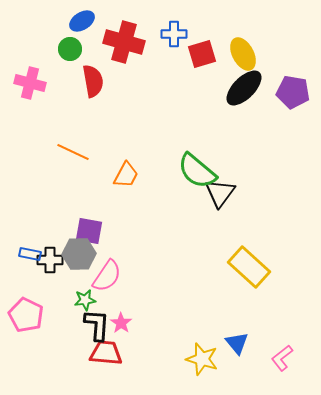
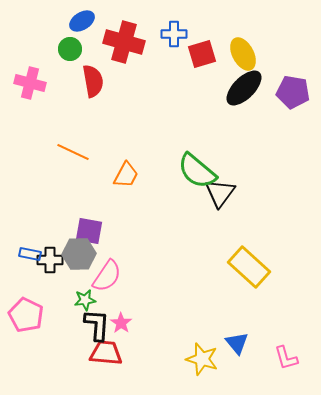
pink L-shape: moved 4 px right; rotated 68 degrees counterclockwise
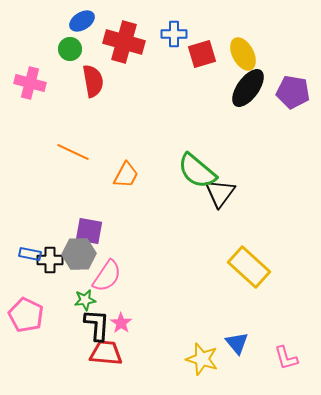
black ellipse: moved 4 px right; rotated 9 degrees counterclockwise
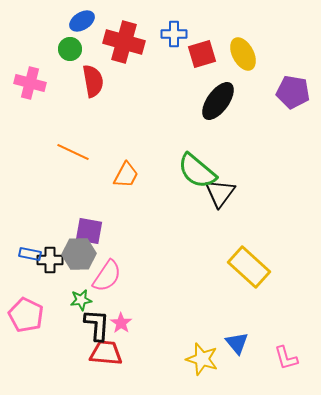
black ellipse: moved 30 px left, 13 px down
green star: moved 4 px left
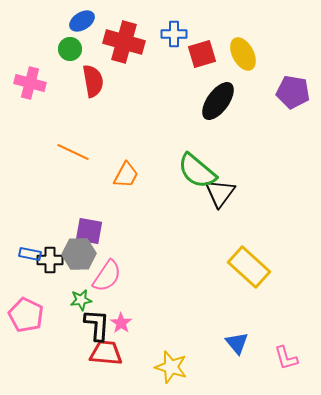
yellow star: moved 31 px left, 8 px down
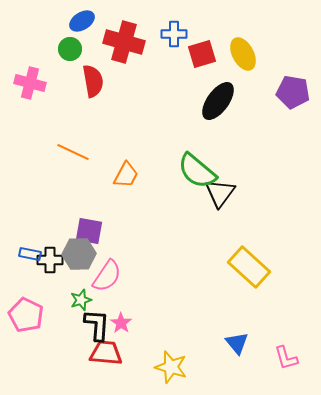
green star: rotated 10 degrees counterclockwise
